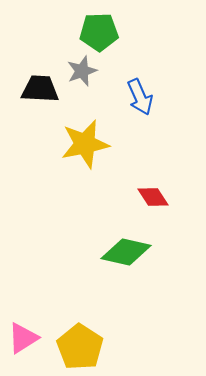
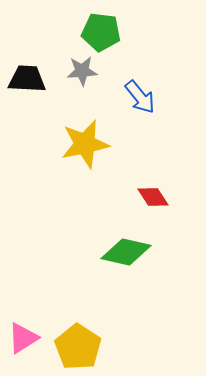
green pentagon: moved 2 px right; rotated 9 degrees clockwise
gray star: rotated 16 degrees clockwise
black trapezoid: moved 13 px left, 10 px up
blue arrow: rotated 15 degrees counterclockwise
yellow pentagon: moved 2 px left
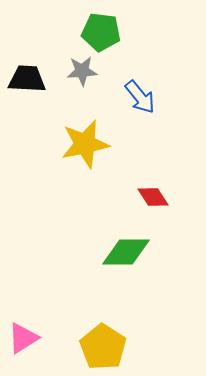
green diamond: rotated 12 degrees counterclockwise
yellow pentagon: moved 25 px right
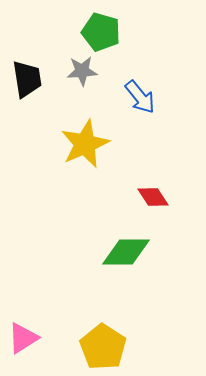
green pentagon: rotated 9 degrees clockwise
black trapezoid: rotated 78 degrees clockwise
yellow star: rotated 12 degrees counterclockwise
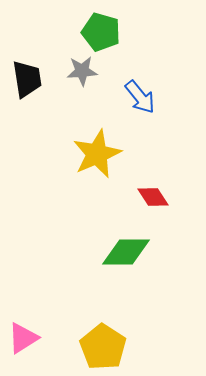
yellow star: moved 12 px right, 10 px down
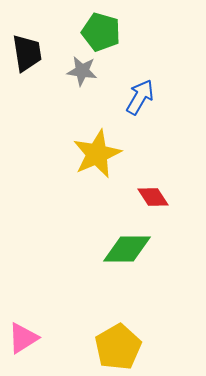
gray star: rotated 12 degrees clockwise
black trapezoid: moved 26 px up
blue arrow: rotated 111 degrees counterclockwise
green diamond: moved 1 px right, 3 px up
yellow pentagon: moved 15 px right; rotated 9 degrees clockwise
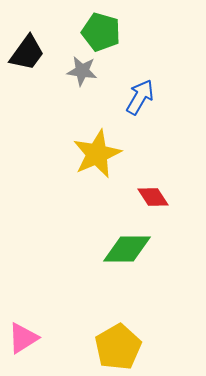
black trapezoid: rotated 45 degrees clockwise
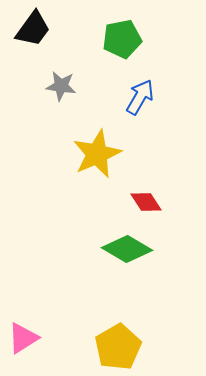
green pentagon: moved 21 px right, 7 px down; rotated 27 degrees counterclockwise
black trapezoid: moved 6 px right, 24 px up
gray star: moved 21 px left, 15 px down
red diamond: moved 7 px left, 5 px down
green diamond: rotated 30 degrees clockwise
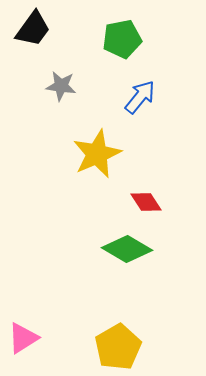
blue arrow: rotated 9 degrees clockwise
